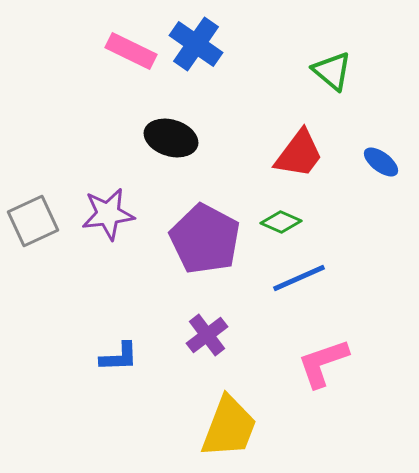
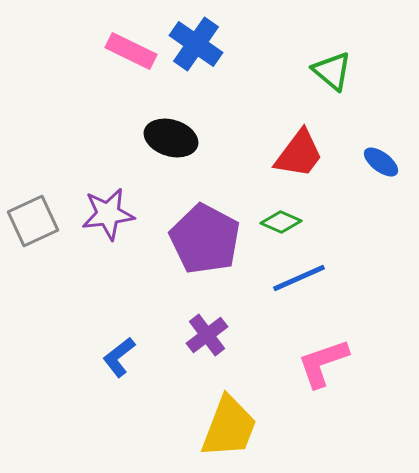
blue L-shape: rotated 144 degrees clockwise
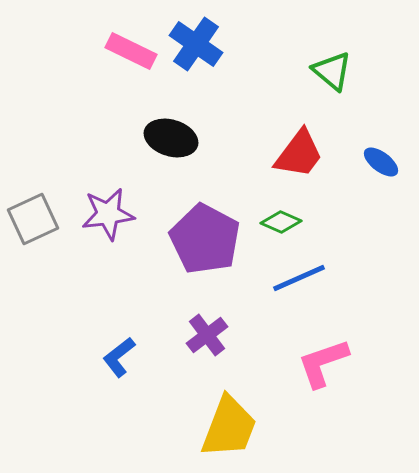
gray square: moved 2 px up
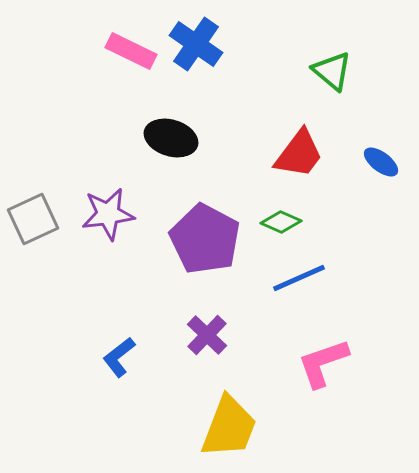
purple cross: rotated 9 degrees counterclockwise
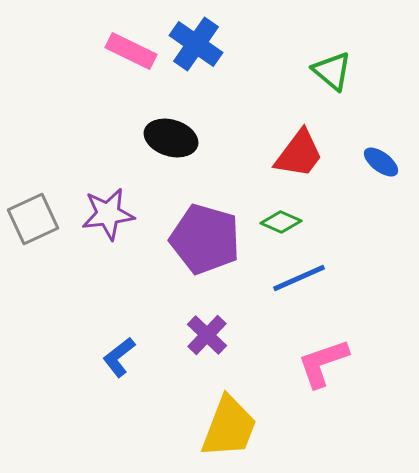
purple pentagon: rotated 12 degrees counterclockwise
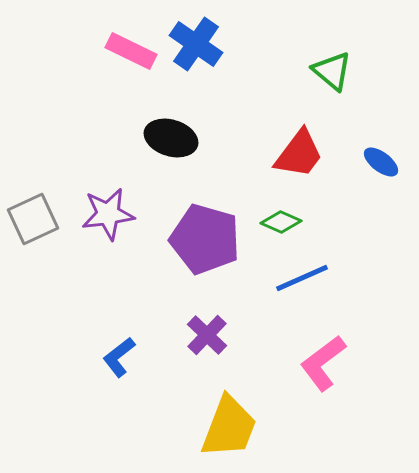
blue line: moved 3 px right
pink L-shape: rotated 18 degrees counterclockwise
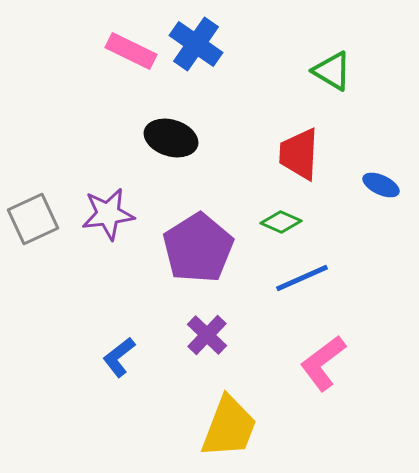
green triangle: rotated 9 degrees counterclockwise
red trapezoid: rotated 146 degrees clockwise
blue ellipse: moved 23 px down; rotated 12 degrees counterclockwise
purple pentagon: moved 7 px left, 9 px down; rotated 24 degrees clockwise
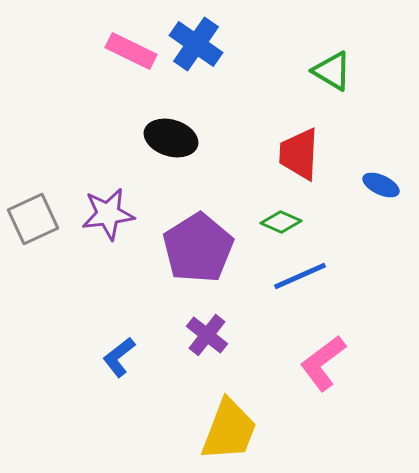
blue line: moved 2 px left, 2 px up
purple cross: rotated 6 degrees counterclockwise
yellow trapezoid: moved 3 px down
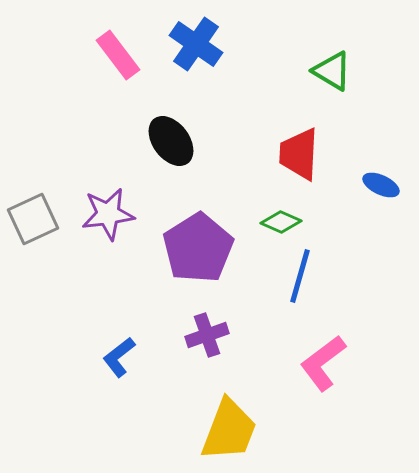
pink rectangle: moved 13 px left, 4 px down; rotated 27 degrees clockwise
black ellipse: moved 3 px down; rotated 36 degrees clockwise
blue line: rotated 50 degrees counterclockwise
purple cross: rotated 33 degrees clockwise
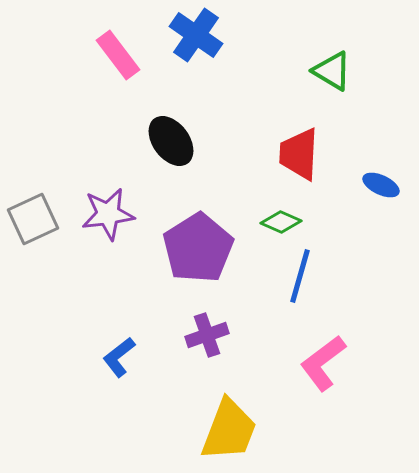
blue cross: moved 9 px up
